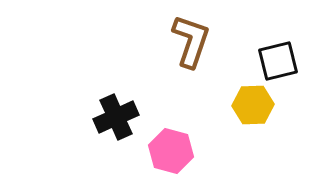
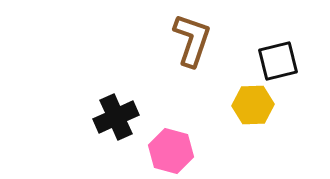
brown L-shape: moved 1 px right, 1 px up
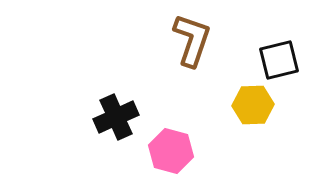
black square: moved 1 px right, 1 px up
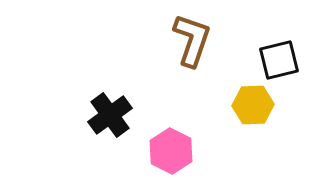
black cross: moved 6 px left, 2 px up; rotated 12 degrees counterclockwise
pink hexagon: rotated 12 degrees clockwise
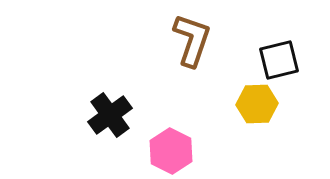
yellow hexagon: moved 4 px right, 1 px up
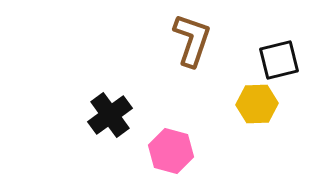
pink hexagon: rotated 12 degrees counterclockwise
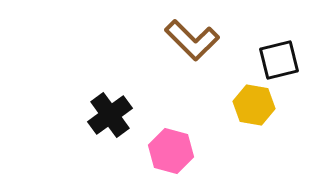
brown L-shape: rotated 116 degrees clockwise
yellow hexagon: moved 3 px left, 1 px down; rotated 12 degrees clockwise
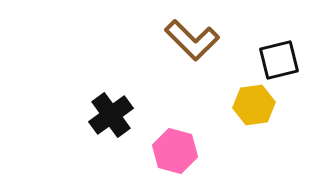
yellow hexagon: rotated 18 degrees counterclockwise
black cross: moved 1 px right
pink hexagon: moved 4 px right
